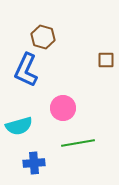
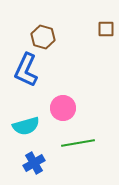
brown square: moved 31 px up
cyan semicircle: moved 7 px right
blue cross: rotated 25 degrees counterclockwise
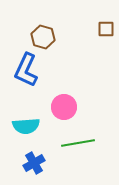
pink circle: moved 1 px right, 1 px up
cyan semicircle: rotated 12 degrees clockwise
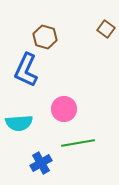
brown square: rotated 36 degrees clockwise
brown hexagon: moved 2 px right
pink circle: moved 2 px down
cyan semicircle: moved 7 px left, 3 px up
blue cross: moved 7 px right
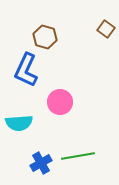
pink circle: moved 4 px left, 7 px up
green line: moved 13 px down
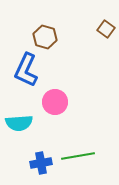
pink circle: moved 5 px left
blue cross: rotated 20 degrees clockwise
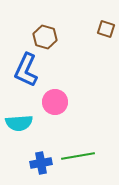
brown square: rotated 18 degrees counterclockwise
